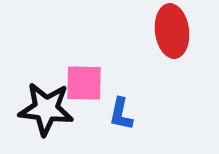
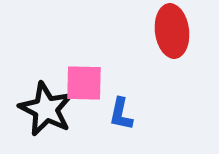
black star: rotated 20 degrees clockwise
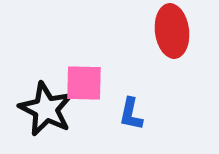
blue L-shape: moved 10 px right
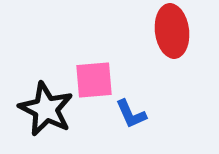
pink square: moved 10 px right, 3 px up; rotated 6 degrees counterclockwise
blue L-shape: rotated 36 degrees counterclockwise
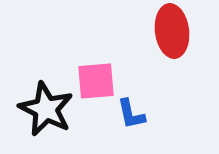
pink square: moved 2 px right, 1 px down
blue L-shape: rotated 12 degrees clockwise
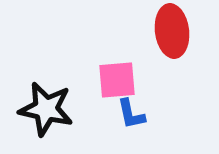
pink square: moved 21 px right, 1 px up
black star: rotated 14 degrees counterclockwise
